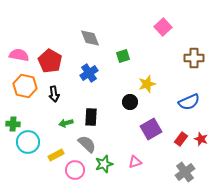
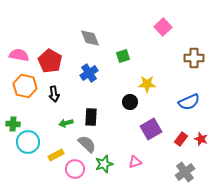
yellow star: rotated 18 degrees clockwise
pink circle: moved 1 px up
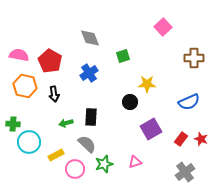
cyan circle: moved 1 px right
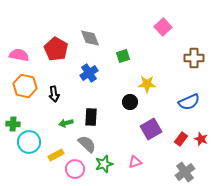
red pentagon: moved 6 px right, 12 px up
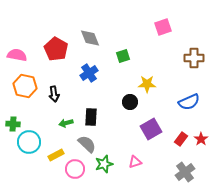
pink square: rotated 24 degrees clockwise
pink semicircle: moved 2 px left
red star: rotated 16 degrees clockwise
